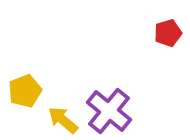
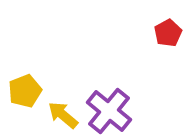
red pentagon: rotated 12 degrees counterclockwise
yellow arrow: moved 5 px up
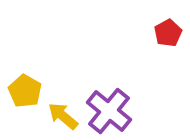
yellow pentagon: rotated 20 degrees counterclockwise
yellow arrow: moved 1 px down
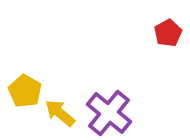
purple cross: moved 2 px down
yellow arrow: moved 3 px left, 3 px up
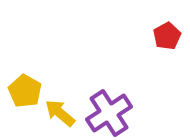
red pentagon: moved 1 px left, 3 px down
purple cross: rotated 18 degrees clockwise
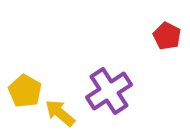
red pentagon: rotated 16 degrees counterclockwise
purple cross: moved 22 px up
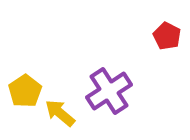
yellow pentagon: rotated 8 degrees clockwise
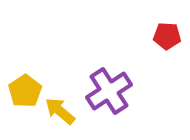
red pentagon: rotated 24 degrees counterclockwise
yellow arrow: moved 2 px up
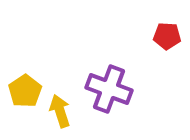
purple cross: moved 2 px up; rotated 36 degrees counterclockwise
yellow arrow: rotated 32 degrees clockwise
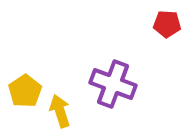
red pentagon: moved 12 px up
purple cross: moved 4 px right, 5 px up
